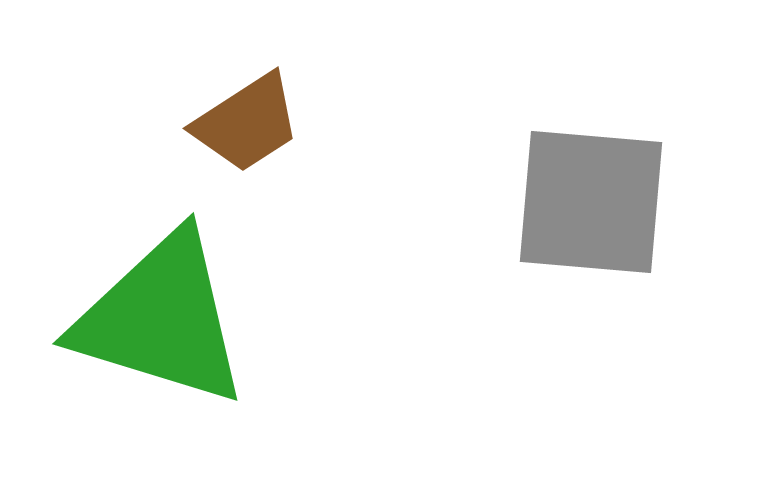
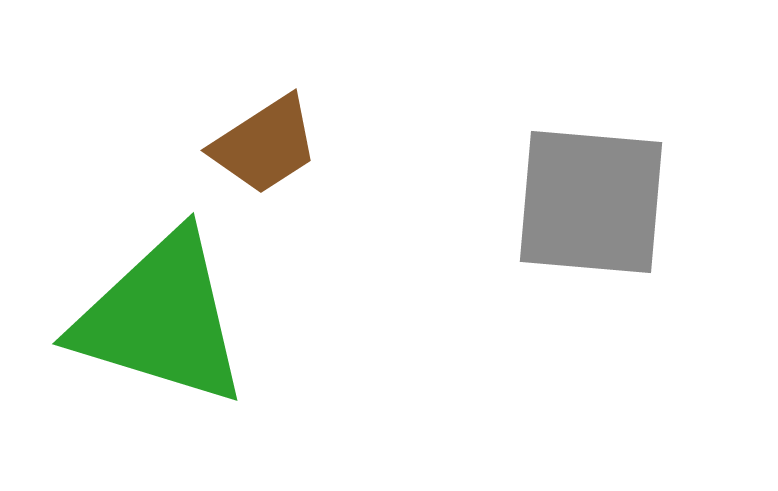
brown trapezoid: moved 18 px right, 22 px down
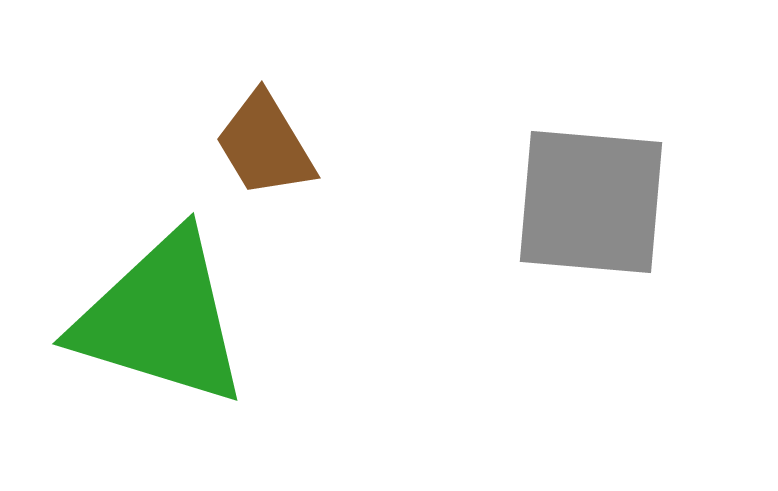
brown trapezoid: rotated 92 degrees clockwise
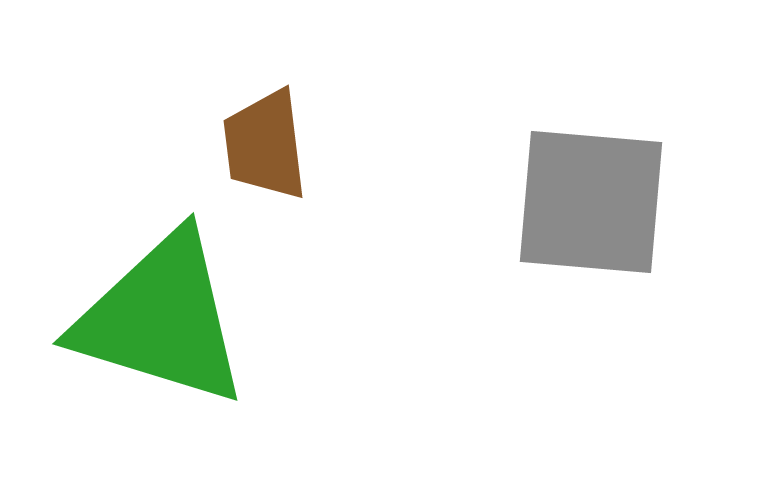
brown trapezoid: rotated 24 degrees clockwise
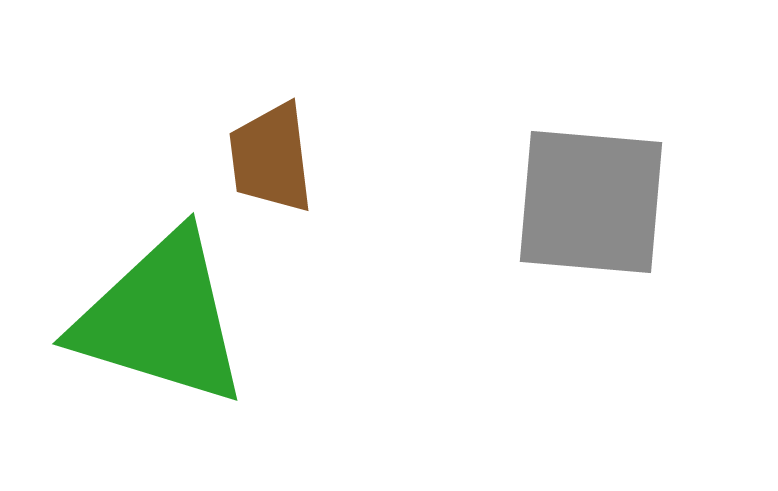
brown trapezoid: moved 6 px right, 13 px down
